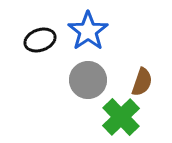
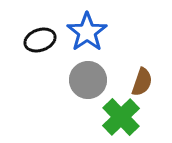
blue star: moved 1 px left, 1 px down
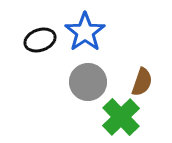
blue star: moved 2 px left
gray circle: moved 2 px down
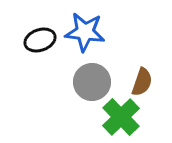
blue star: rotated 30 degrees counterclockwise
gray circle: moved 4 px right
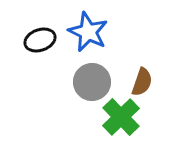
blue star: moved 3 px right; rotated 18 degrees clockwise
